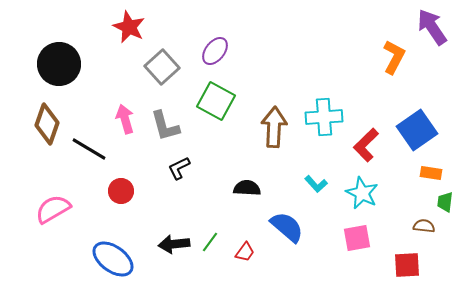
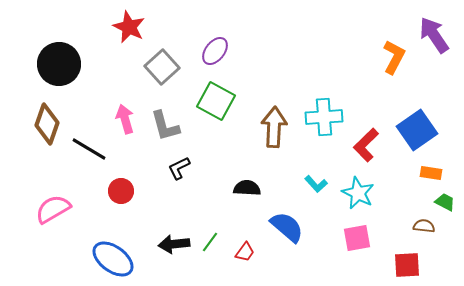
purple arrow: moved 2 px right, 8 px down
cyan star: moved 4 px left
green trapezoid: rotated 110 degrees clockwise
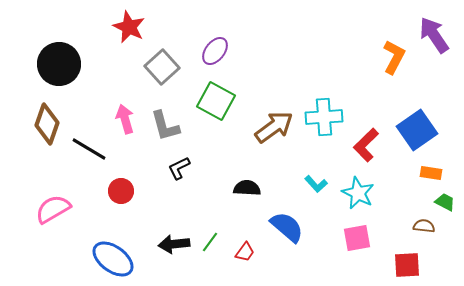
brown arrow: rotated 51 degrees clockwise
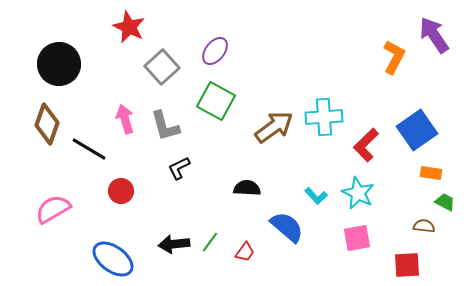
cyan L-shape: moved 12 px down
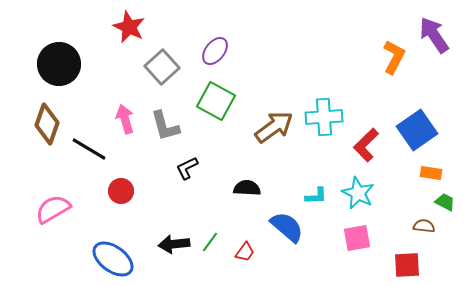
black L-shape: moved 8 px right
cyan L-shape: rotated 50 degrees counterclockwise
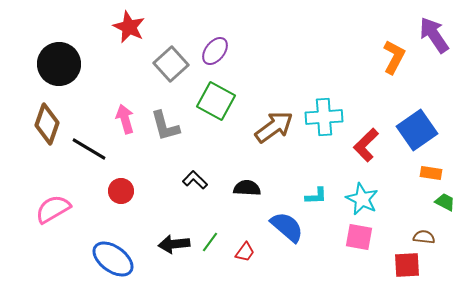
gray square: moved 9 px right, 3 px up
black L-shape: moved 8 px right, 12 px down; rotated 70 degrees clockwise
cyan star: moved 4 px right, 6 px down
brown semicircle: moved 11 px down
pink square: moved 2 px right, 1 px up; rotated 20 degrees clockwise
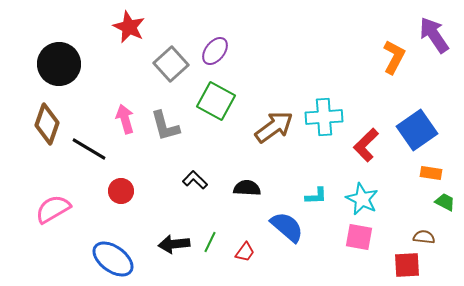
green line: rotated 10 degrees counterclockwise
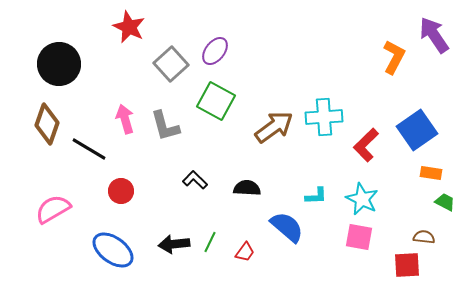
blue ellipse: moved 9 px up
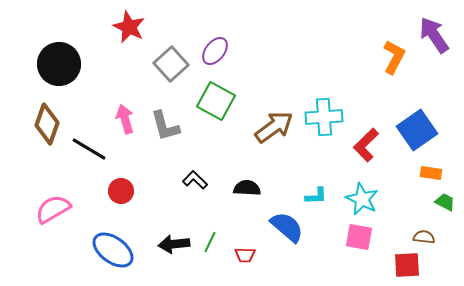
red trapezoid: moved 3 px down; rotated 55 degrees clockwise
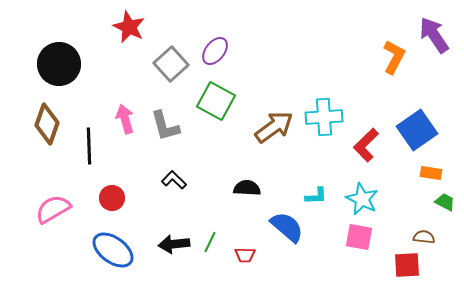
black line: moved 3 px up; rotated 57 degrees clockwise
black L-shape: moved 21 px left
red circle: moved 9 px left, 7 px down
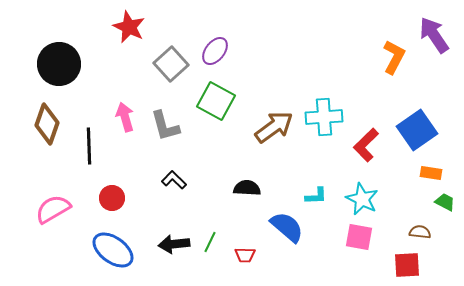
pink arrow: moved 2 px up
brown semicircle: moved 4 px left, 5 px up
